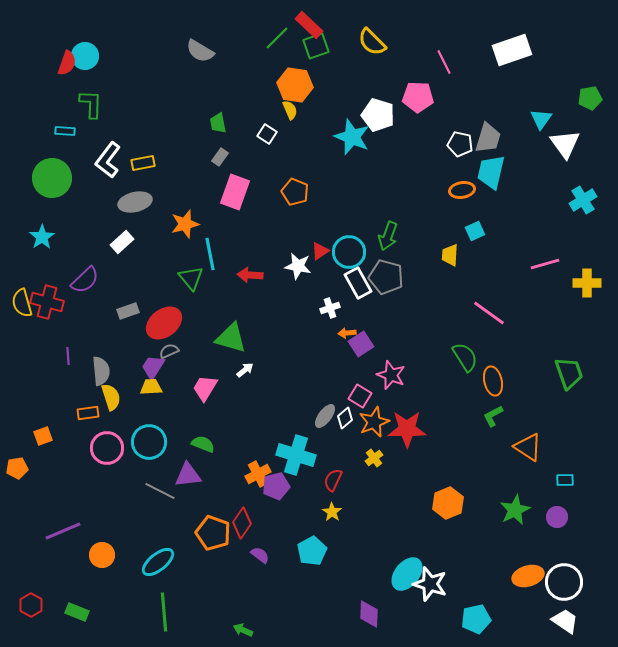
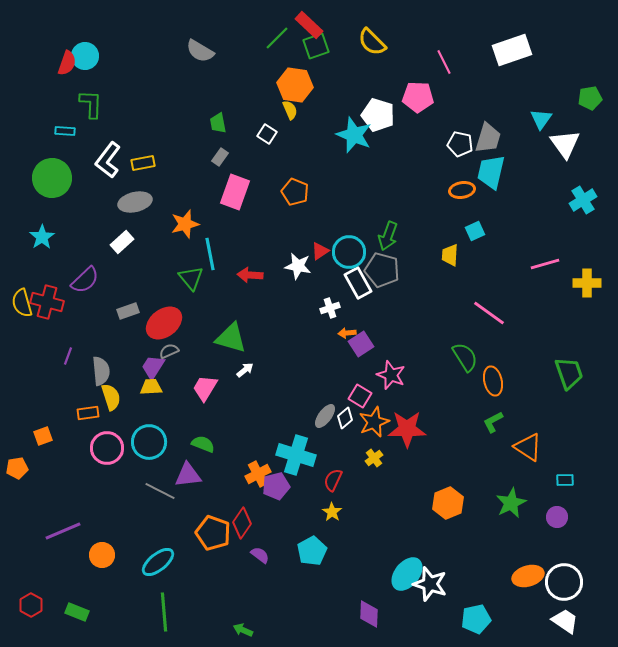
cyan star at (352, 137): moved 2 px right, 2 px up
gray pentagon at (386, 277): moved 4 px left, 7 px up
purple line at (68, 356): rotated 24 degrees clockwise
green L-shape at (493, 416): moved 6 px down
green star at (515, 510): moved 4 px left, 7 px up
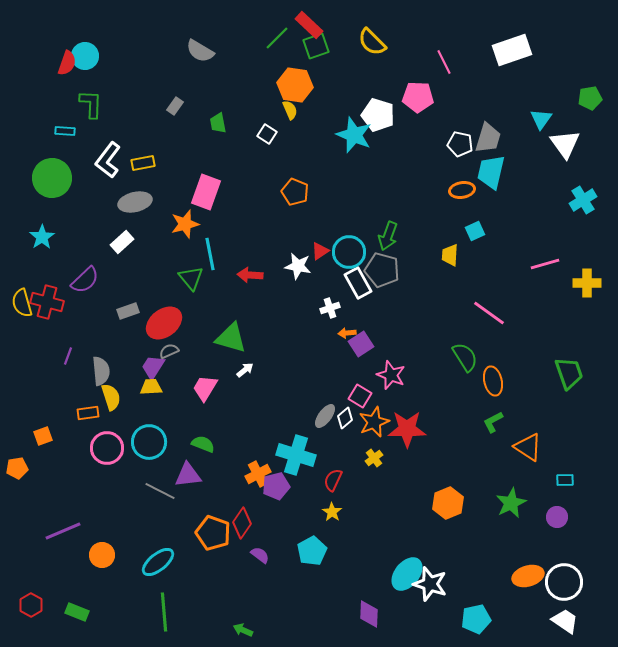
gray rectangle at (220, 157): moved 45 px left, 51 px up
pink rectangle at (235, 192): moved 29 px left
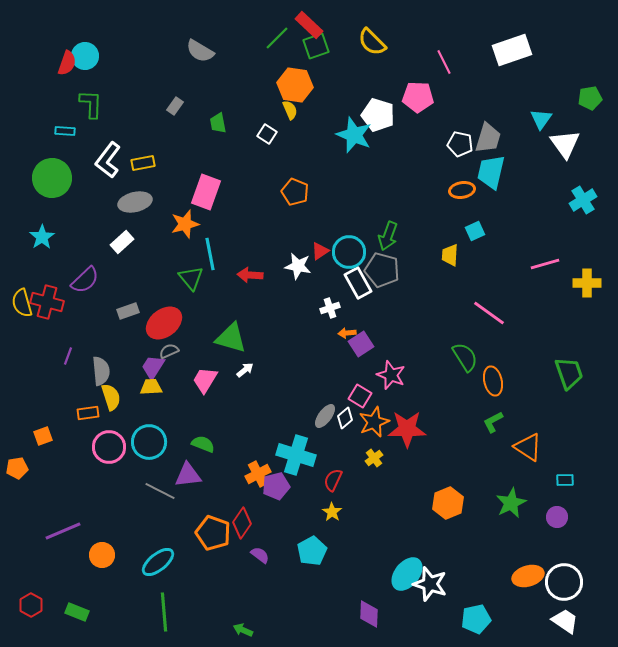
pink trapezoid at (205, 388): moved 8 px up
pink circle at (107, 448): moved 2 px right, 1 px up
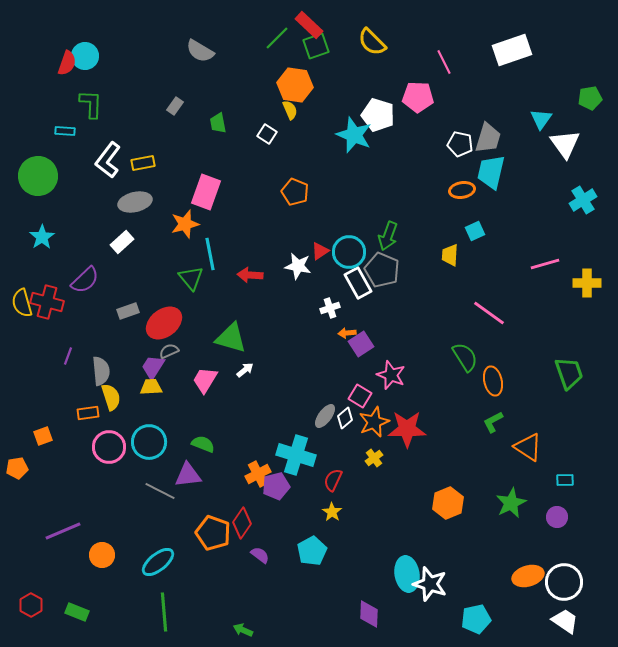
green circle at (52, 178): moved 14 px left, 2 px up
gray pentagon at (382, 270): rotated 8 degrees clockwise
cyan ellipse at (407, 574): rotated 48 degrees counterclockwise
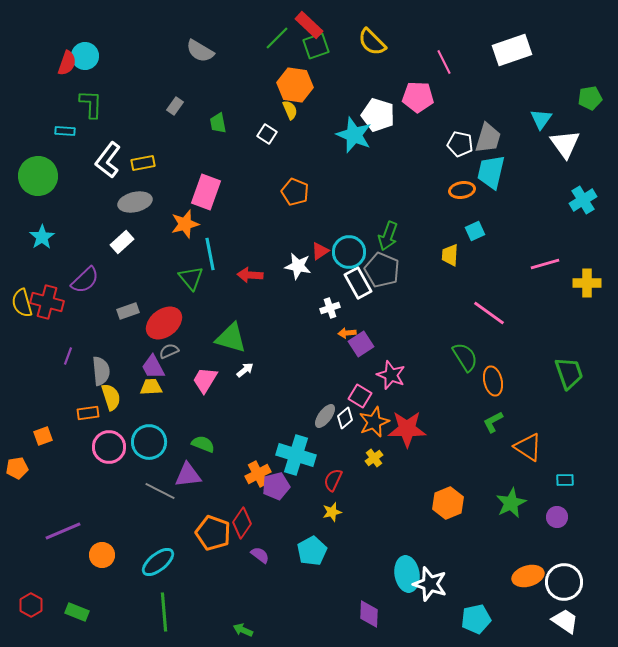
purple trapezoid at (153, 367): rotated 60 degrees counterclockwise
yellow star at (332, 512): rotated 24 degrees clockwise
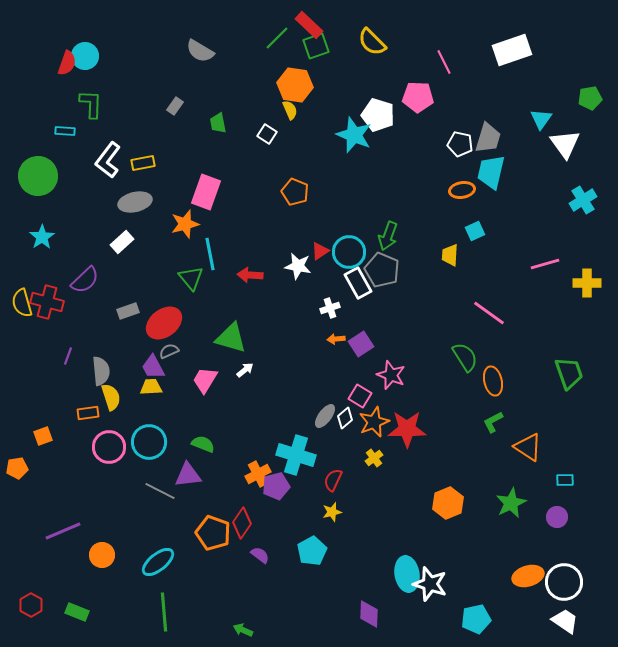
orange arrow at (347, 333): moved 11 px left, 6 px down
